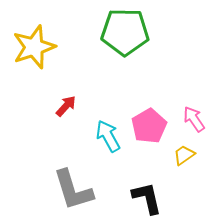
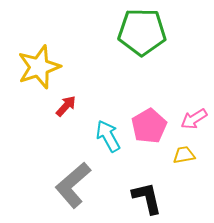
green pentagon: moved 17 px right
yellow star: moved 5 px right, 20 px down
pink arrow: rotated 88 degrees counterclockwise
yellow trapezoid: rotated 25 degrees clockwise
gray L-shape: moved 5 px up; rotated 66 degrees clockwise
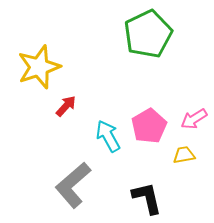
green pentagon: moved 6 px right, 2 px down; rotated 27 degrees counterclockwise
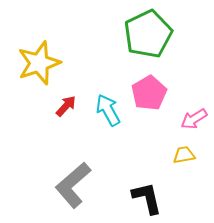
yellow star: moved 4 px up
pink pentagon: moved 33 px up
cyan arrow: moved 26 px up
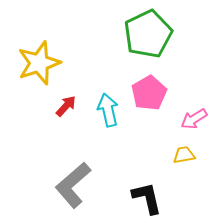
cyan arrow: rotated 16 degrees clockwise
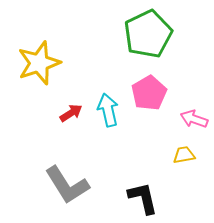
red arrow: moved 5 px right, 7 px down; rotated 15 degrees clockwise
pink arrow: rotated 52 degrees clockwise
gray L-shape: moved 6 px left; rotated 81 degrees counterclockwise
black L-shape: moved 4 px left
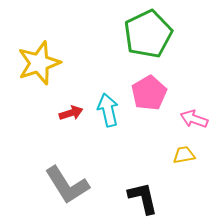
red arrow: rotated 15 degrees clockwise
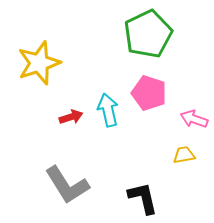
pink pentagon: rotated 24 degrees counterclockwise
red arrow: moved 4 px down
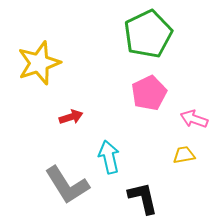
pink pentagon: rotated 28 degrees clockwise
cyan arrow: moved 1 px right, 47 px down
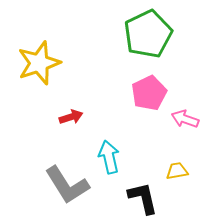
pink arrow: moved 9 px left
yellow trapezoid: moved 7 px left, 16 px down
